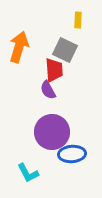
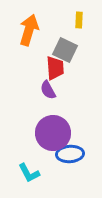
yellow rectangle: moved 1 px right
orange arrow: moved 10 px right, 17 px up
red trapezoid: moved 1 px right, 2 px up
purple circle: moved 1 px right, 1 px down
blue ellipse: moved 2 px left
cyan L-shape: moved 1 px right
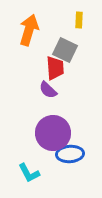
purple semicircle: rotated 18 degrees counterclockwise
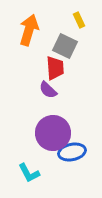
yellow rectangle: rotated 28 degrees counterclockwise
gray square: moved 4 px up
blue ellipse: moved 2 px right, 2 px up; rotated 8 degrees counterclockwise
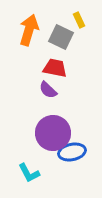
gray square: moved 4 px left, 9 px up
red trapezoid: rotated 75 degrees counterclockwise
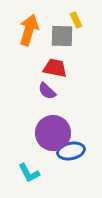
yellow rectangle: moved 3 px left
gray square: moved 1 px right, 1 px up; rotated 25 degrees counterclockwise
purple semicircle: moved 1 px left, 1 px down
blue ellipse: moved 1 px left, 1 px up
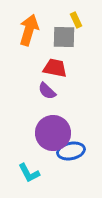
gray square: moved 2 px right, 1 px down
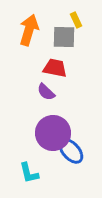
purple semicircle: moved 1 px left, 1 px down
blue ellipse: rotated 60 degrees clockwise
cyan L-shape: rotated 15 degrees clockwise
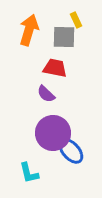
purple semicircle: moved 2 px down
